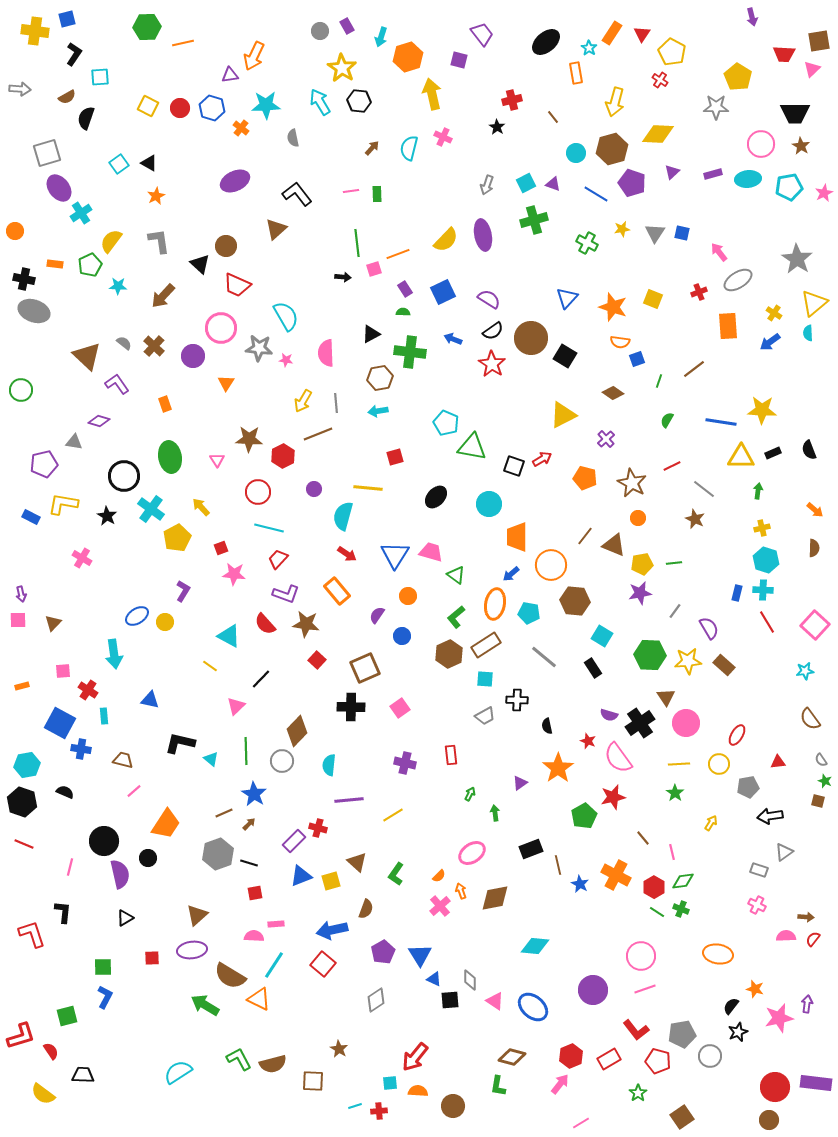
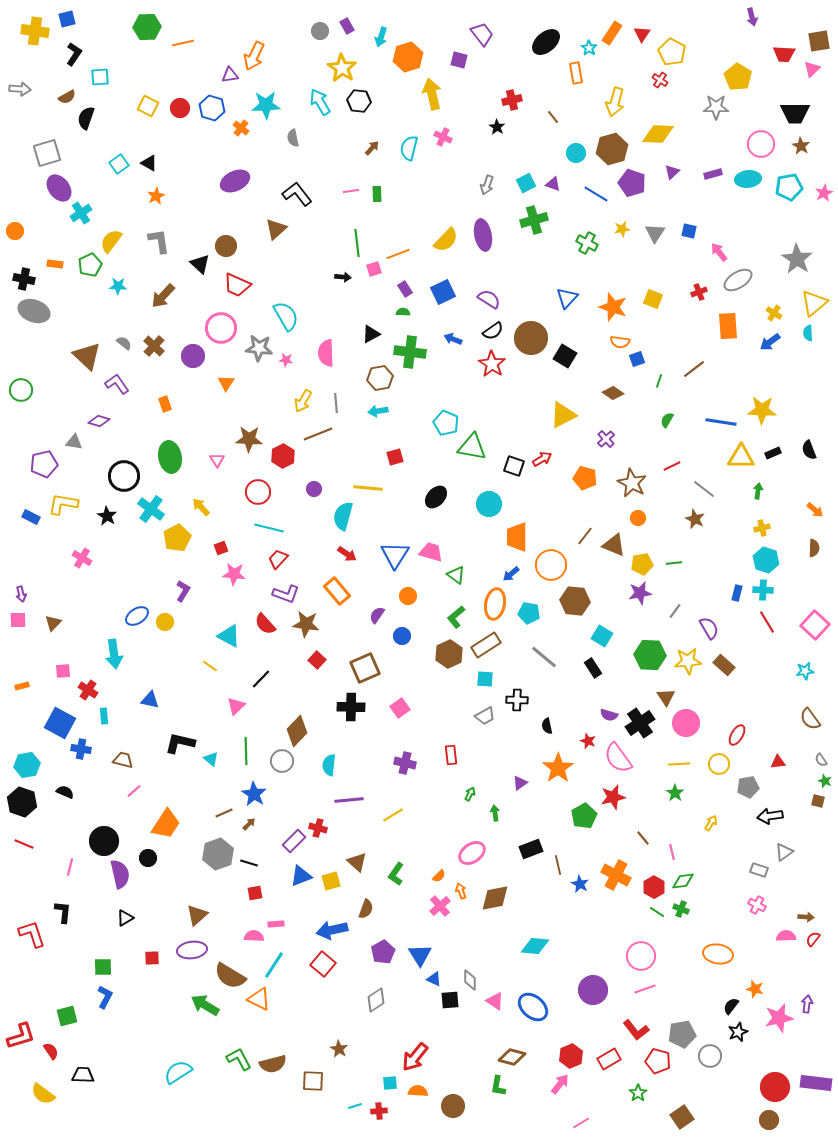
blue square at (682, 233): moved 7 px right, 2 px up
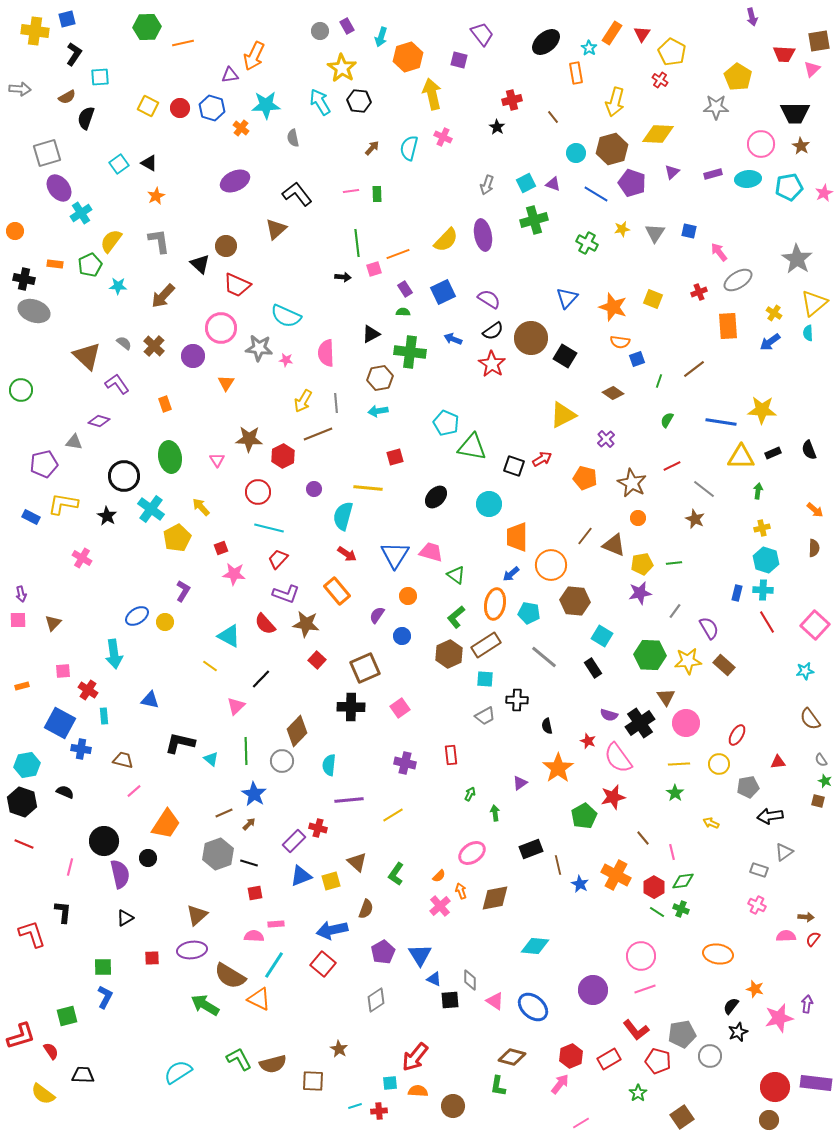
cyan semicircle at (286, 316): rotated 144 degrees clockwise
yellow arrow at (711, 823): rotated 98 degrees counterclockwise
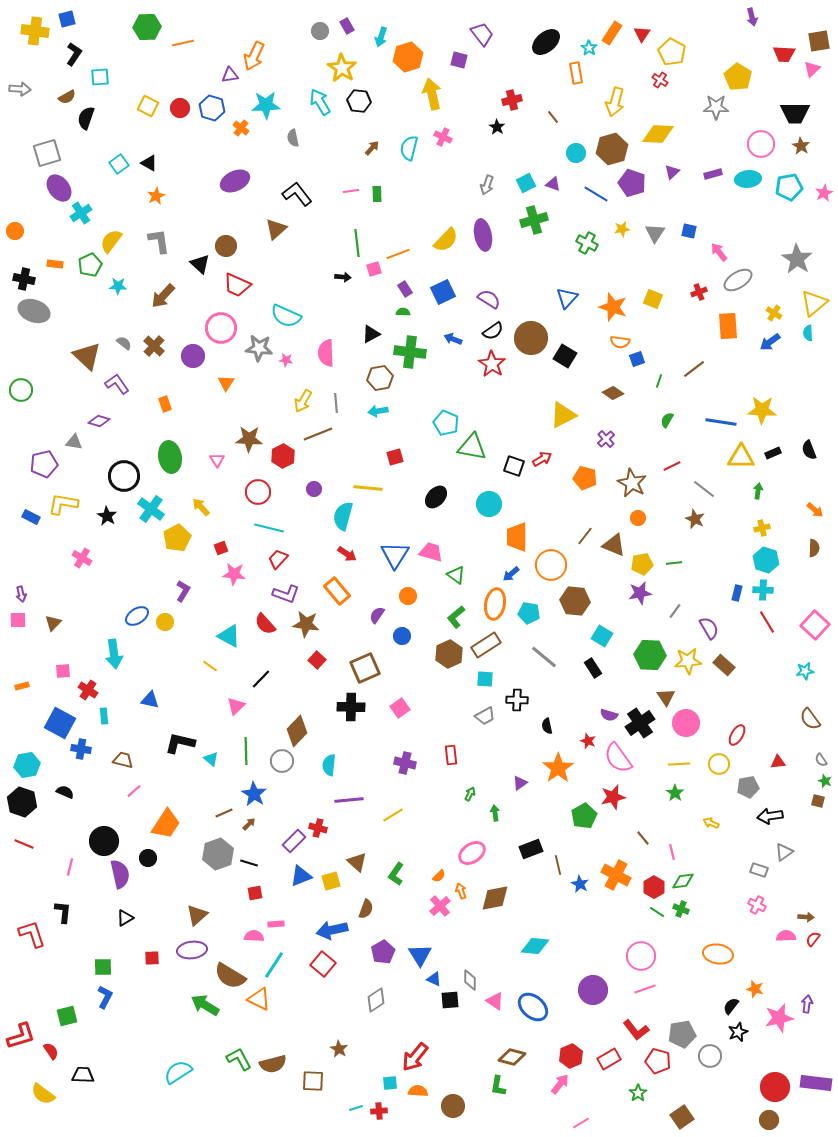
cyan line at (355, 1106): moved 1 px right, 2 px down
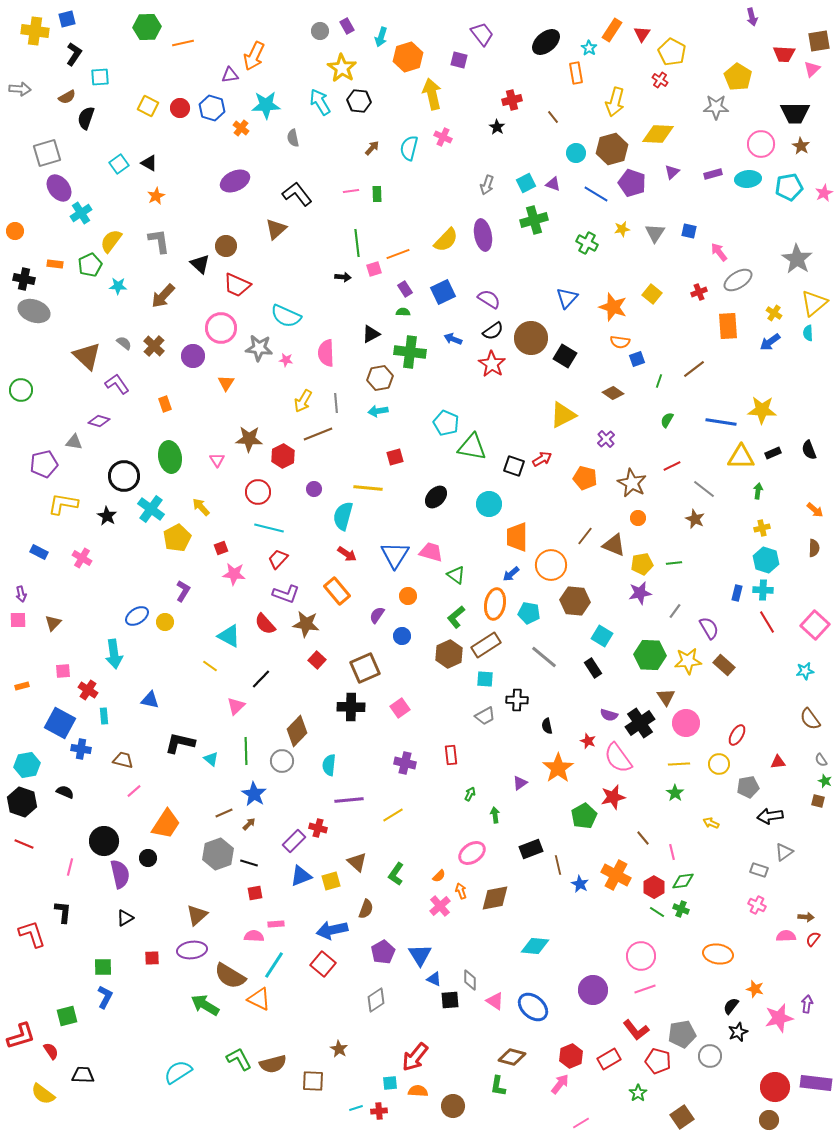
orange rectangle at (612, 33): moved 3 px up
yellow square at (653, 299): moved 1 px left, 5 px up; rotated 18 degrees clockwise
blue rectangle at (31, 517): moved 8 px right, 35 px down
green arrow at (495, 813): moved 2 px down
